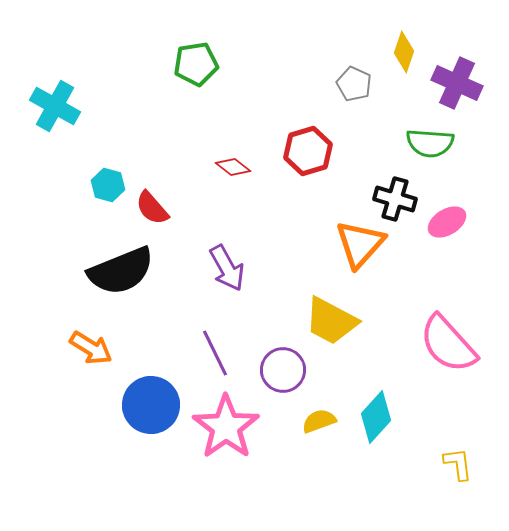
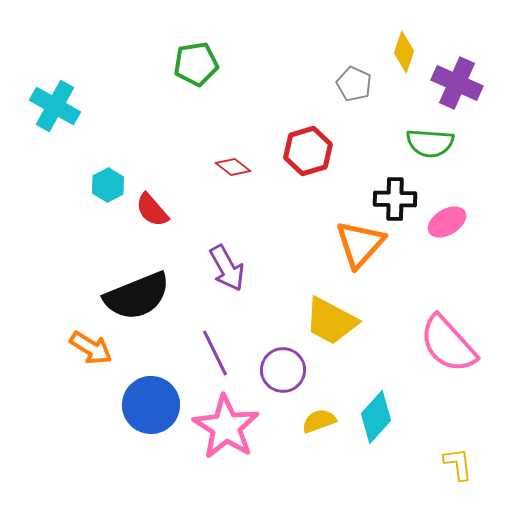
cyan hexagon: rotated 16 degrees clockwise
black cross: rotated 15 degrees counterclockwise
red semicircle: moved 2 px down
black semicircle: moved 16 px right, 25 px down
pink star: rotated 4 degrees counterclockwise
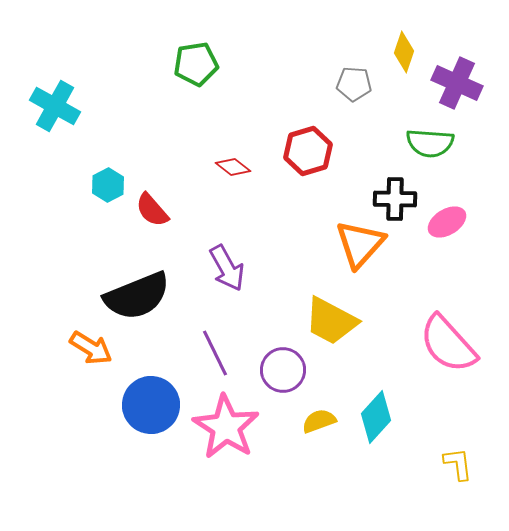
gray pentagon: rotated 20 degrees counterclockwise
